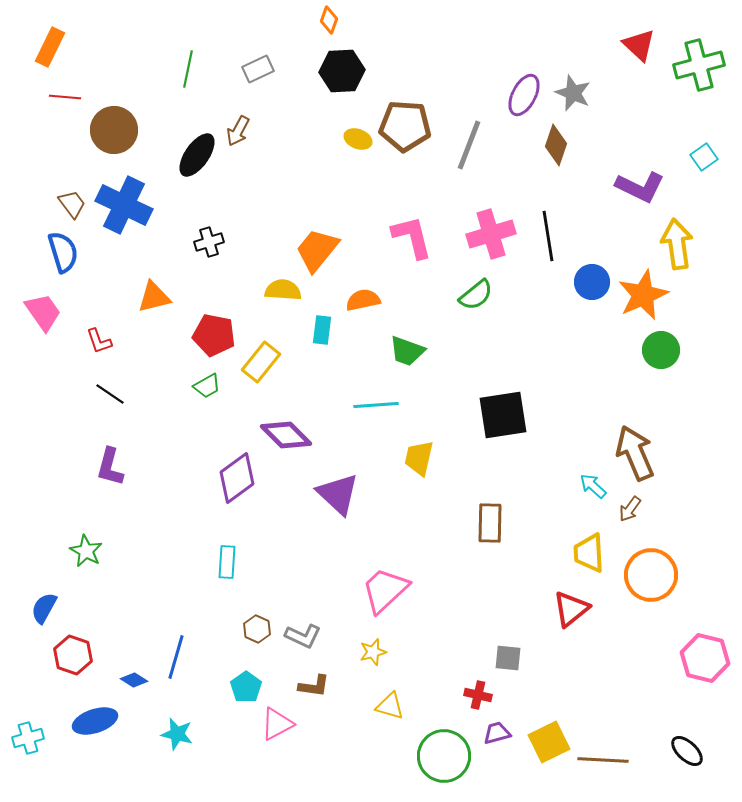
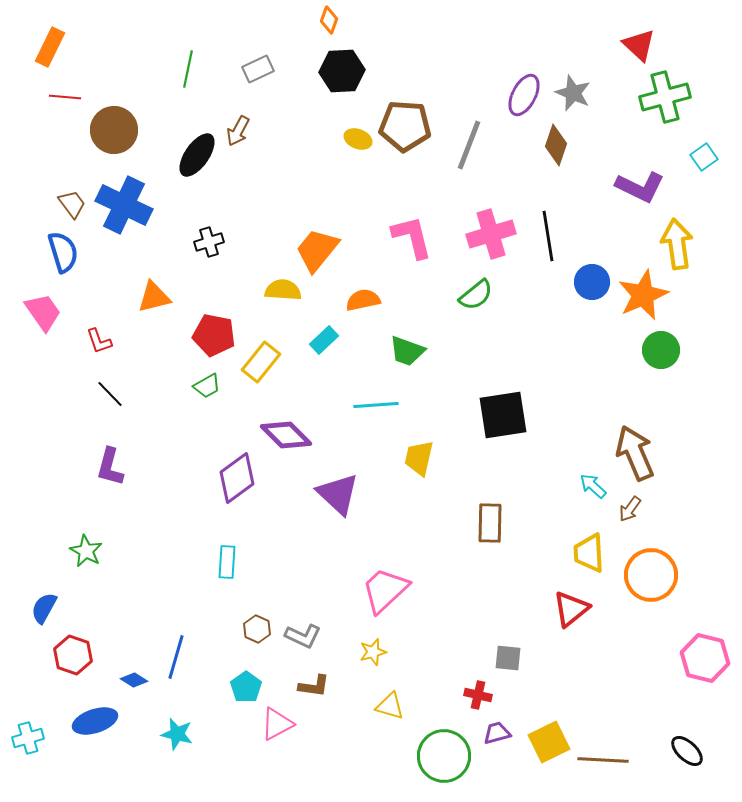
green cross at (699, 65): moved 34 px left, 32 px down
cyan rectangle at (322, 330): moved 2 px right, 10 px down; rotated 40 degrees clockwise
black line at (110, 394): rotated 12 degrees clockwise
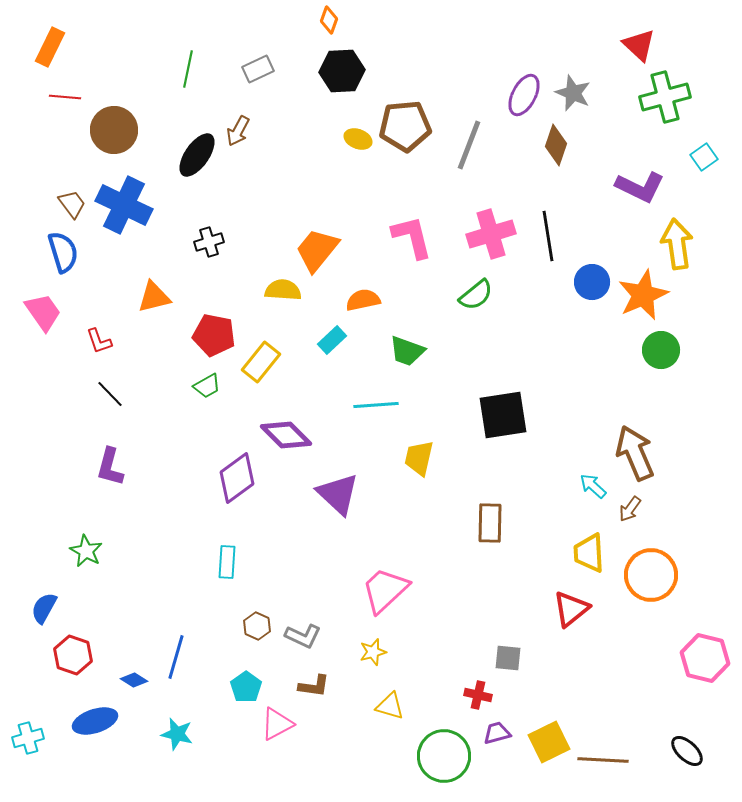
brown pentagon at (405, 126): rotated 9 degrees counterclockwise
cyan rectangle at (324, 340): moved 8 px right
brown hexagon at (257, 629): moved 3 px up
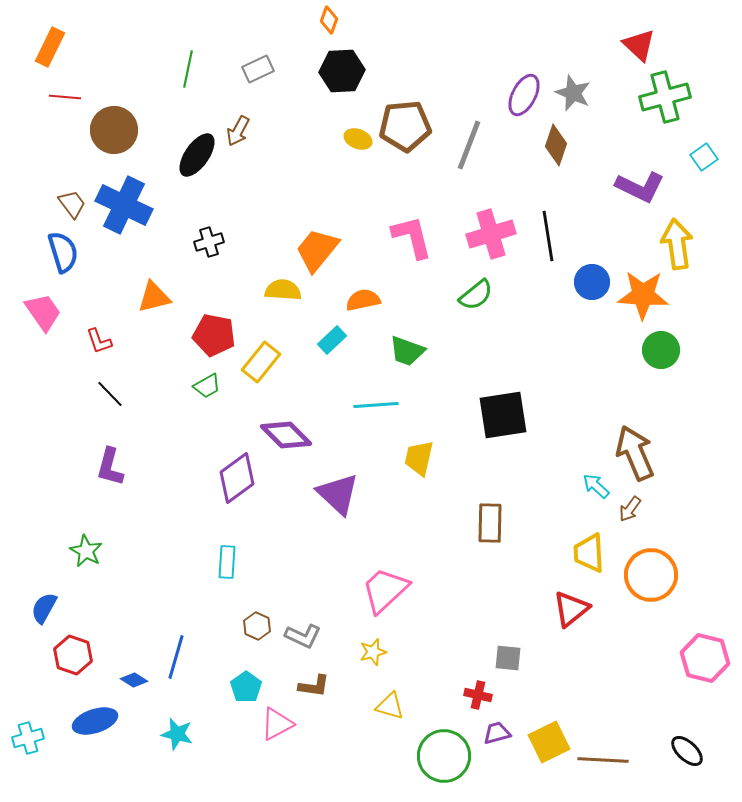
orange star at (643, 295): rotated 27 degrees clockwise
cyan arrow at (593, 486): moved 3 px right
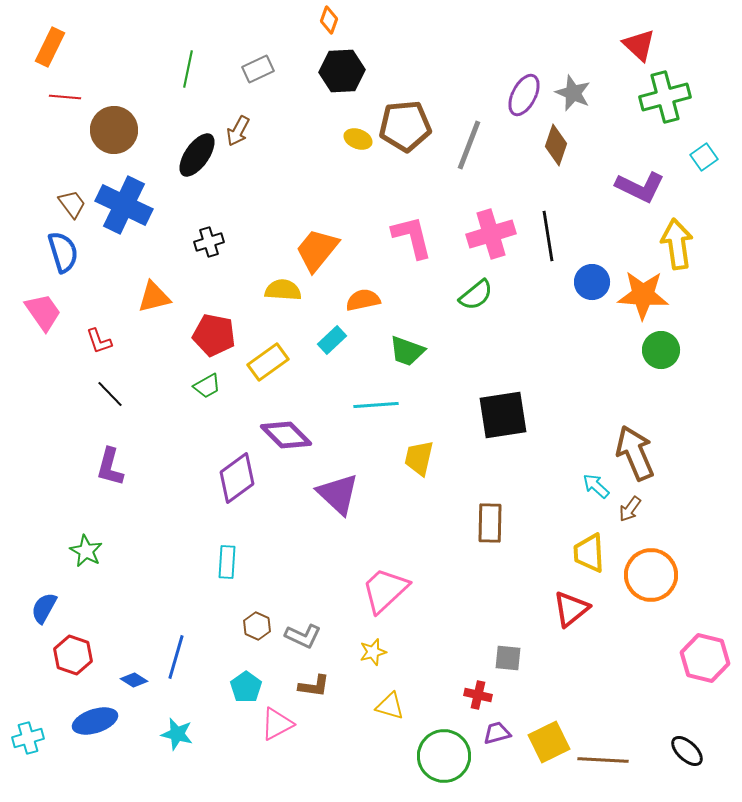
yellow rectangle at (261, 362): moved 7 px right; rotated 15 degrees clockwise
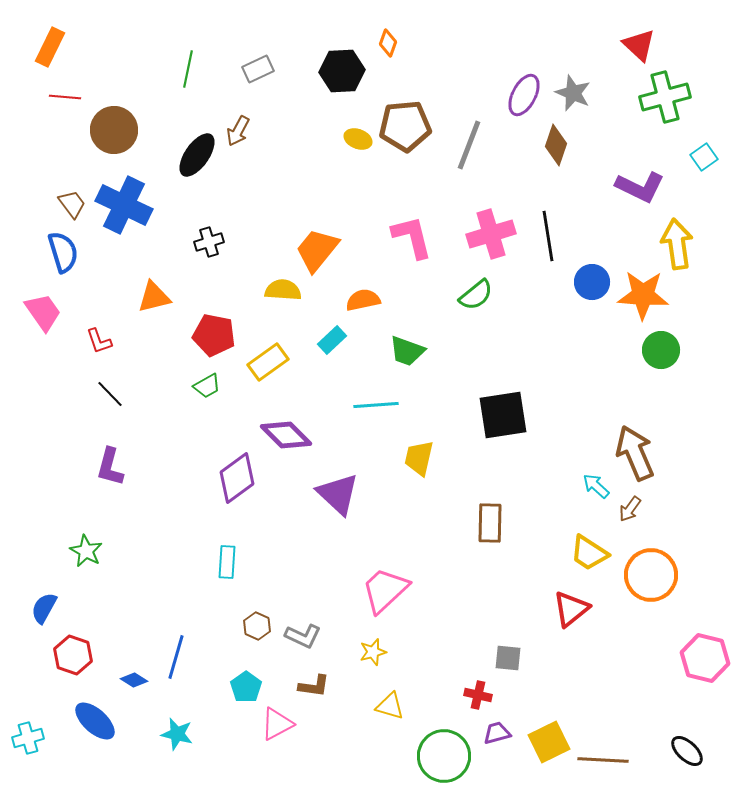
orange diamond at (329, 20): moved 59 px right, 23 px down
yellow trapezoid at (589, 553): rotated 54 degrees counterclockwise
blue ellipse at (95, 721): rotated 60 degrees clockwise
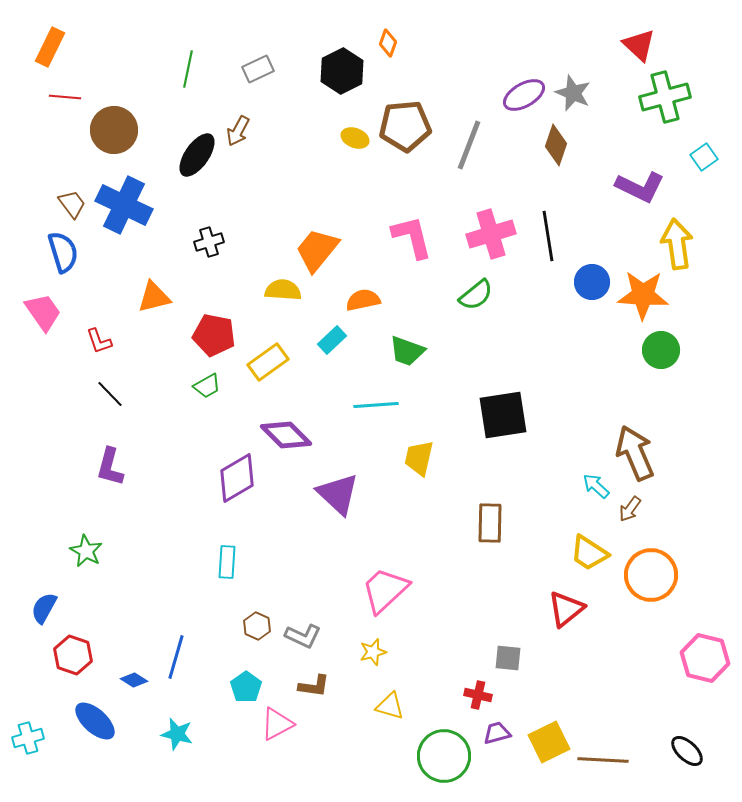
black hexagon at (342, 71): rotated 24 degrees counterclockwise
purple ellipse at (524, 95): rotated 33 degrees clockwise
yellow ellipse at (358, 139): moved 3 px left, 1 px up
purple diamond at (237, 478): rotated 6 degrees clockwise
red triangle at (571, 609): moved 5 px left
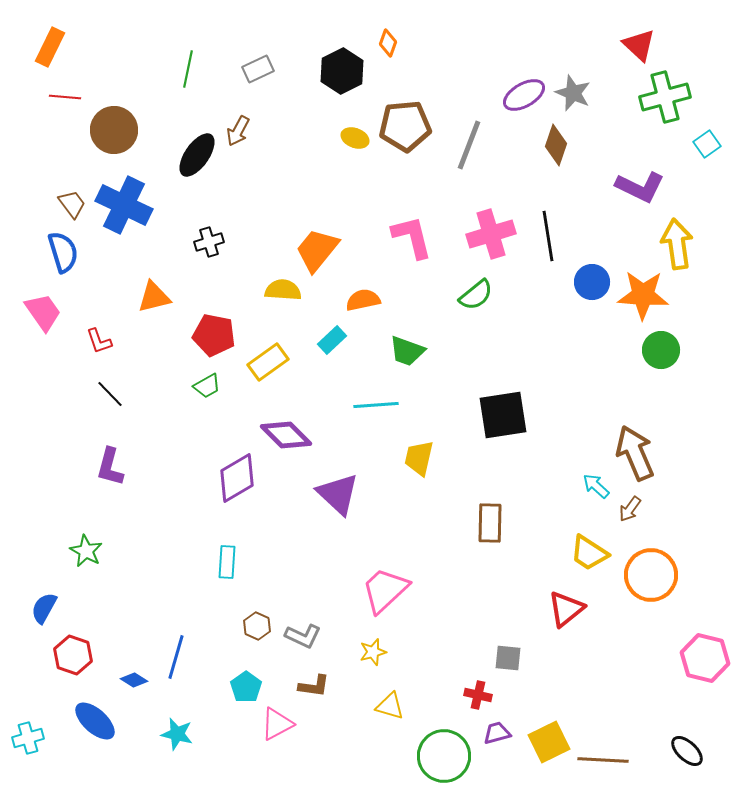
cyan square at (704, 157): moved 3 px right, 13 px up
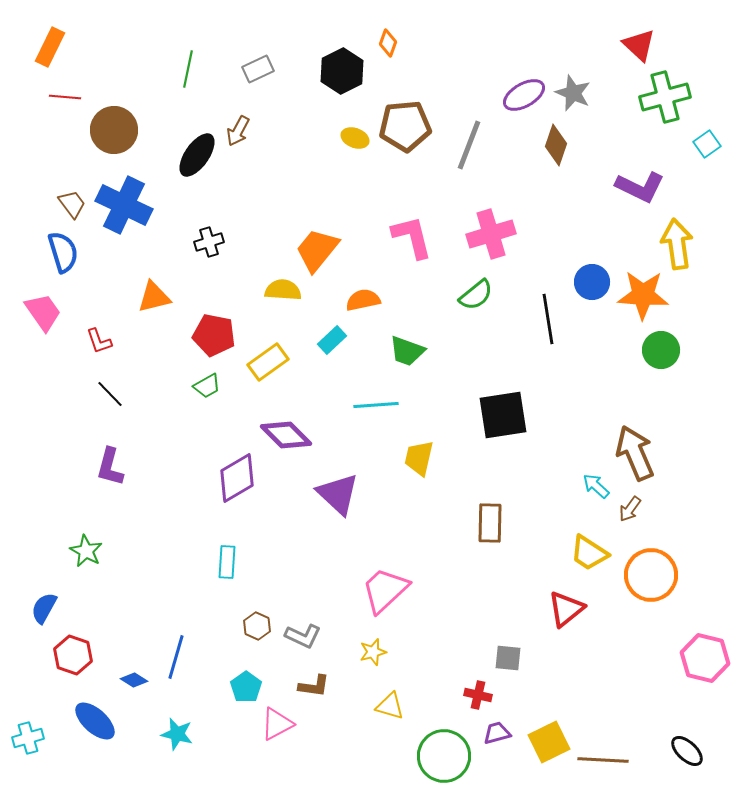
black line at (548, 236): moved 83 px down
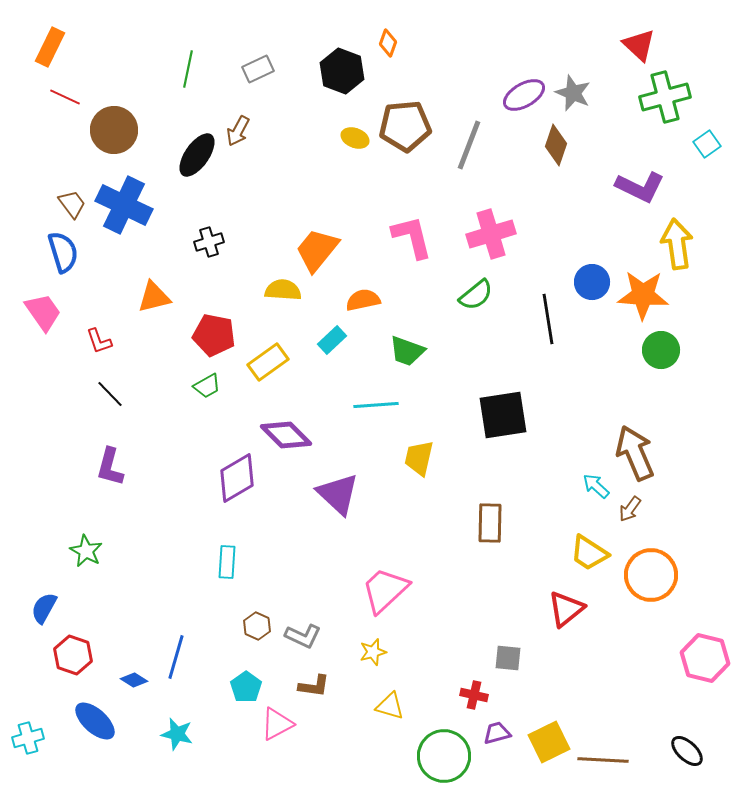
black hexagon at (342, 71): rotated 12 degrees counterclockwise
red line at (65, 97): rotated 20 degrees clockwise
red cross at (478, 695): moved 4 px left
